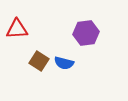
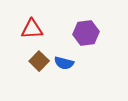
red triangle: moved 15 px right
brown square: rotated 12 degrees clockwise
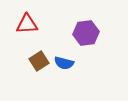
red triangle: moved 5 px left, 5 px up
brown square: rotated 12 degrees clockwise
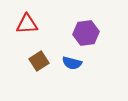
blue semicircle: moved 8 px right
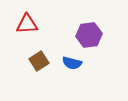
purple hexagon: moved 3 px right, 2 px down
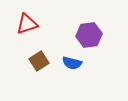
red triangle: rotated 15 degrees counterclockwise
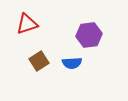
blue semicircle: rotated 18 degrees counterclockwise
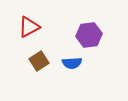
red triangle: moved 2 px right, 3 px down; rotated 10 degrees counterclockwise
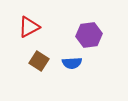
brown square: rotated 24 degrees counterclockwise
